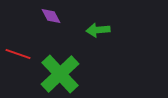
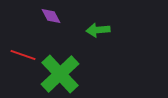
red line: moved 5 px right, 1 px down
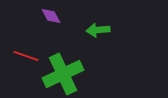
red line: moved 3 px right, 1 px down
green cross: moved 3 px right; rotated 18 degrees clockwise
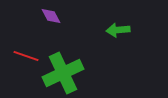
green arrow: moved 20 px right
green cross: moved 1 px up
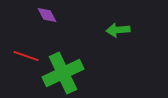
purple diamond: moved 4 px left, 1 px up
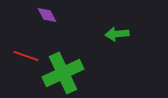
green arrow: moved 1 px left, 4 px down
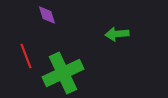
purple diamond: rotated 10 degrees clockwise
red line: rotated 50 degrees clockwise
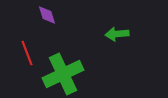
red line: moved 1 px right, 3 px up
green cross: moved 1 px down
